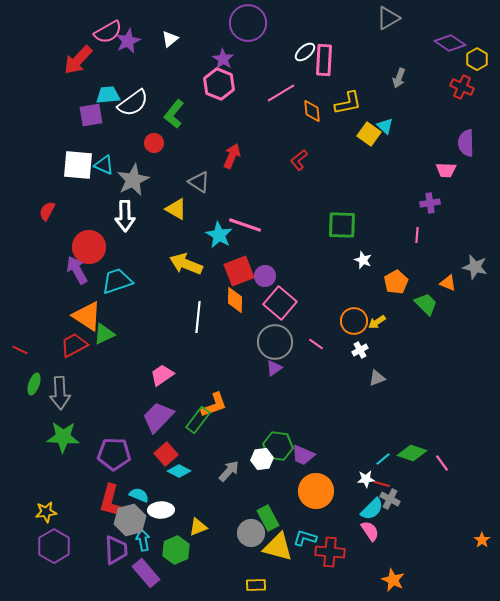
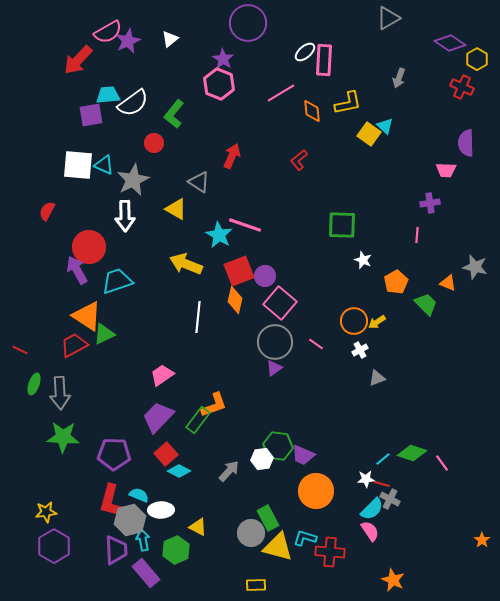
orange diamond at (235, 300): rotated 12 degrees clockwise
yellow triangle at (198, 527): rotated 48 degrees clockwise
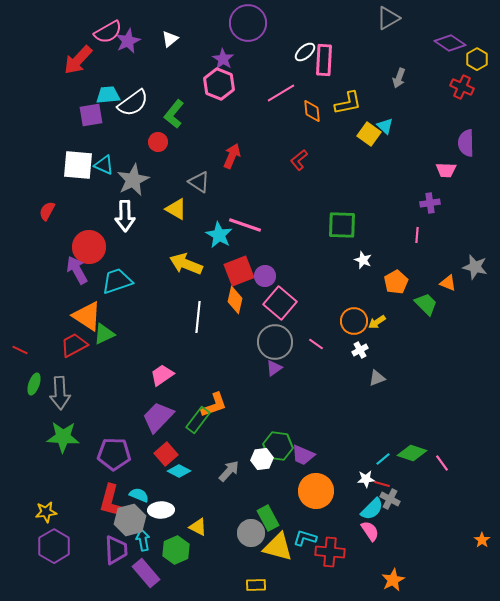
red circle at (154, 143): moved 4 px right, 1 px up
orange star at (393, 580): rotated 20 degrees clockwise
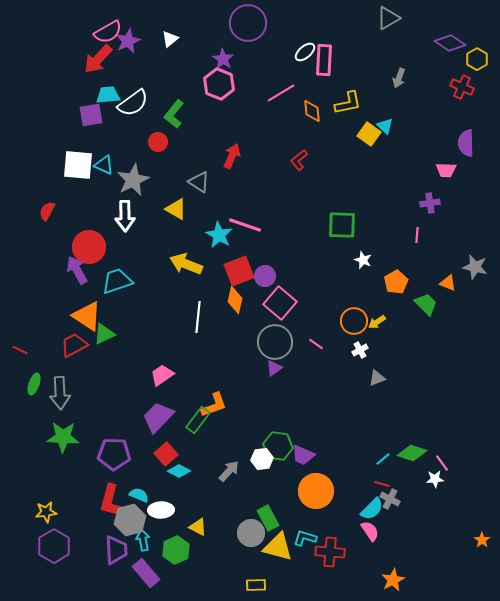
red arrow at (78, 60): moved 20 px right, 1 px up
white star at (366, 479): moved 69 px right
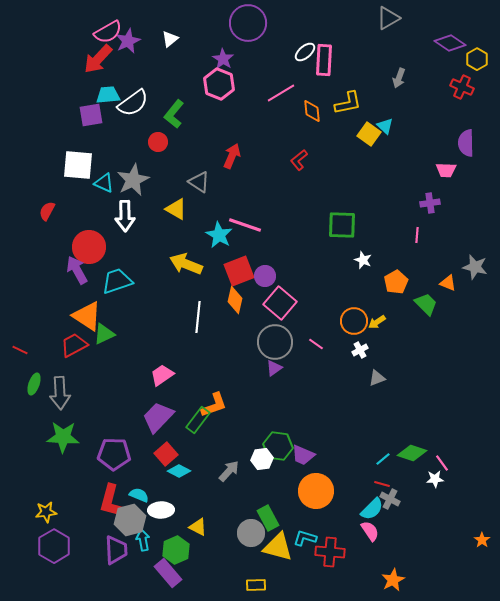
cyan triangle at (104, 165): moved 18 px down
purple rectangle at (146, 573): moved 22 px right
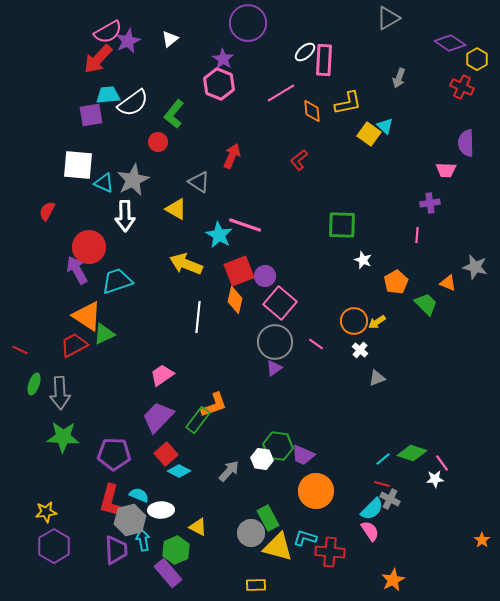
white cross at (360, 350): rotated 21 degrees counterclockwise
white hexagon at (262, 459): rotated 15 degrees clockwise
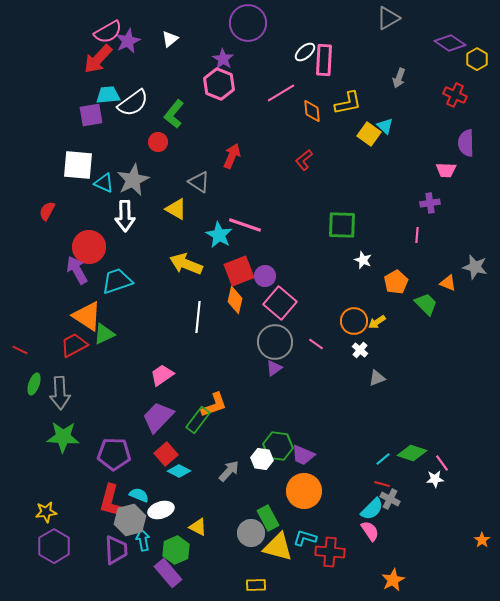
red cross at (462, 87): moved 7 px left, 8 px down
red L-shape at (299, 160): moved 5 px right
orange circle at (316, 491): moved 12 px left
white ellipse at (161, 510): rotated 15 degrees counterclockwise
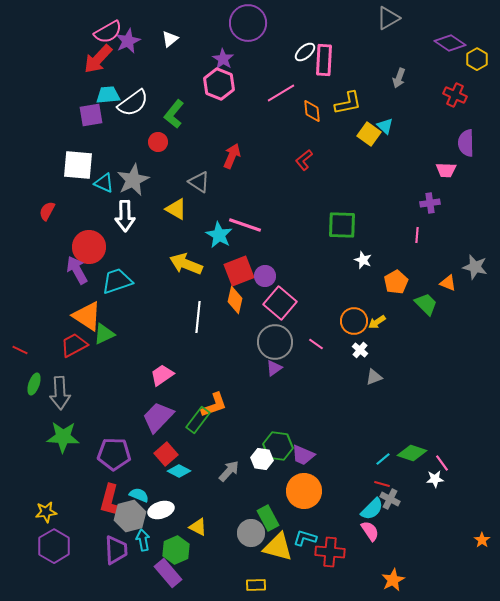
gray triangle at (377, 378): moved 3 px left, 1 px up
gray hexagon at (130, 520): moved 4 px up
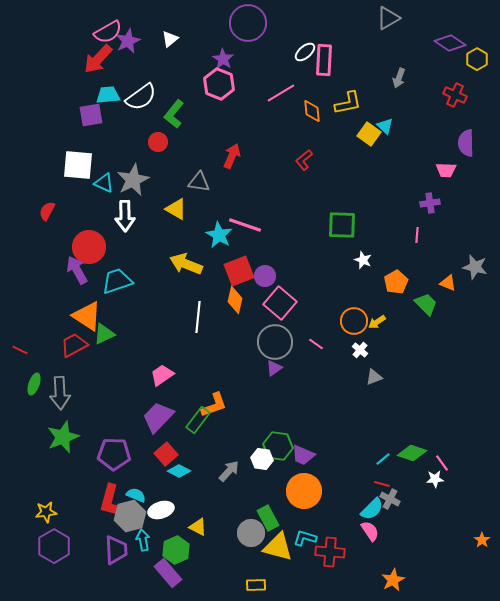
white semicircle at (133, 103): moved 8 px right, 6 px up
gray triangle at (199, 182): rotated 25 degrees counterclockwise
green star at (63, 437): rotated 24 degrees counterclockwise
cyan semicircle at (139, 495): moved 3 px left
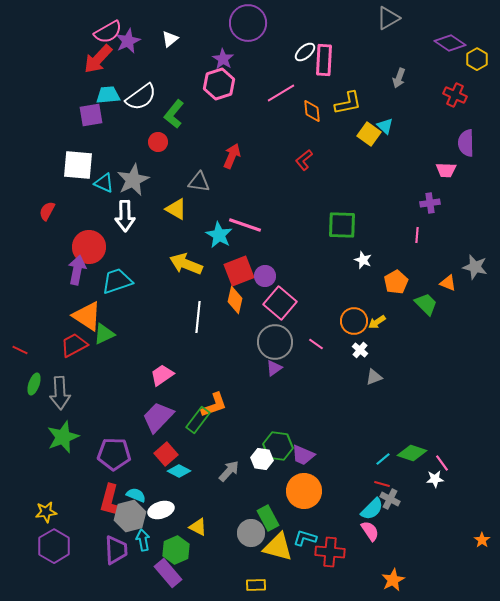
pink hexagon at (219, 84): rotated 20 degrees clockwise
purple arrow at (77, 270): rotated 40 degrees clockwise
